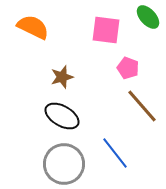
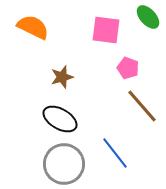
black ellipse: moved 2 px left, 3 px down
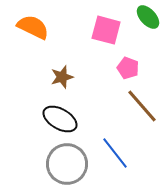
pink square: rotated 8 degrees clockwise
gray circle: moved 3 px right
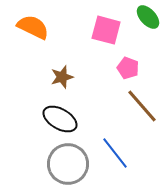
gray circle: moved 1 px right
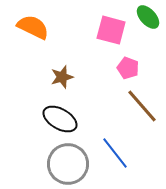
pink square: moved 5 px right
